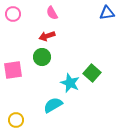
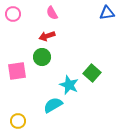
pink square: moved 4 px right, 1 px down
cyan star: moved 1 px left, 2 px down
yellow circle: moved 2 px right, 1 px down
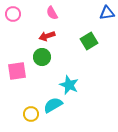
green square: moved 3 px left, 32 px up; rotated 18 degrees clockwise
yellow circle: moved 13 px right, 7 px up
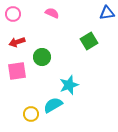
pink semicircle: rotated 144 degrees clockwise
red arrow: moved 30 px left, 6 px down
cyan star: rotated 30 degrees clockwise
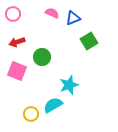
blue triangle: moved 34 px left, 5 px down; rotated 14 degrees counterclockwise
pink square: rotated 30 degrees clockwise
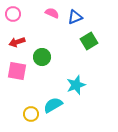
blue triangle: moved 2 px right, 1 px up
pink square: rotated 12 degrees counterclockwise
cyan star: moved 7 px right
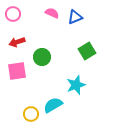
green square: moved 2 px left, 10 px down
pink square: rotated 18 degrees counterclockwise
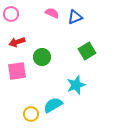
pink circle: moved 2 px left
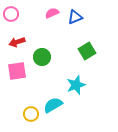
pink semicircle: rotated 48 degrees counterclockwise
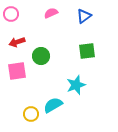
pink semicircle: moved 1 px left
blue triangle: moved 9 px right, 1 px up; rotated 14 degrees counterclockwise
green square: rotated 24 degrees clockwise
green circle: moved 1 px left, 1 px up
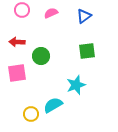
pink circle: moved 11 px right, 4 px up
red arrow: rotated 21 degrees clockwise
pink square: moved 2 px down
